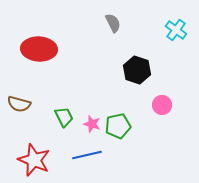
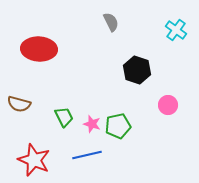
gray semicircle: moved 2 px left, 1 px up
pink circle: moved 6 px right
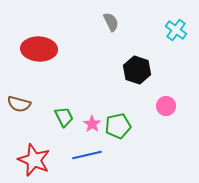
pink circle: moved 2 px left, 1 px down
pink star: rotated 18 degrees clockwise
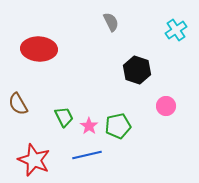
cyan cross: rotated 20 degrees clockwise
brown semicircle: moved 1 px left; rotated 45 degrees clockwise
pink star: moved 3 px left, 2 px down
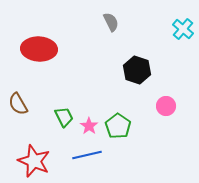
cyan cross: moved 7 px right, 1 px up; rotated 15 degrees counterclockwise
green pentagon: rotated 25 degrees counterclockwise
red star: moved 1 px down
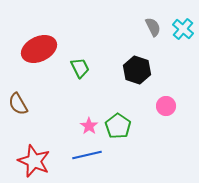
gray semicircle: moved 42 px right, 5 px down
red ellipse: rotated 28 degrees counterclockwise
green trapezoid: moved 16 px right, 49 px up
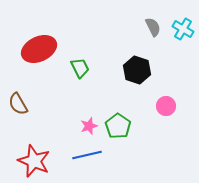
cyan cross: rotated 10 degrees counterclockwise
pink star: rotated 18 degrees clockwise
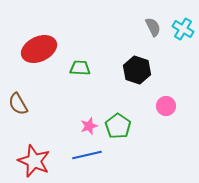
green trapezoid: rotated 60 degrees counterclockwise
